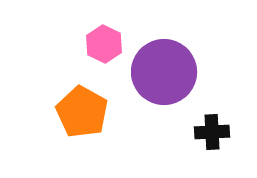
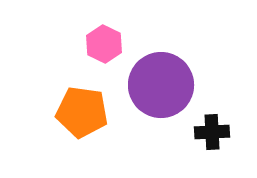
purple circle: moved 3 px left, 13 px down
orange pentagon: rotated 21 degrees counterclockwise
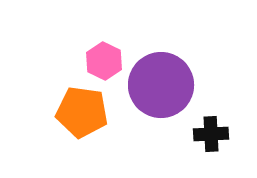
pink hexagon: moved 17 px down
black cross: moved 1 px left, 2 px down
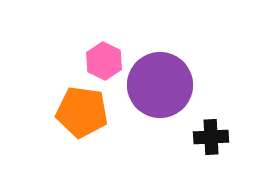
purple circle: moved 1 px left
black cross: moved 3 px down
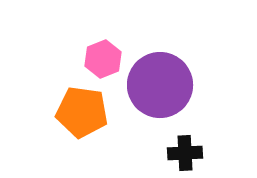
pink hexagon: moved 1 px left, 2 px up; rotated 12 degrees clockwise
black cross: moved 26 px left, 16 px down
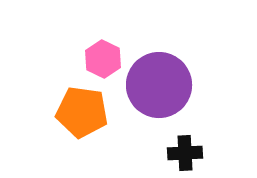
pink hexagon: rotated 12 degrees counterclockwise
purple circle: moved 1 px left
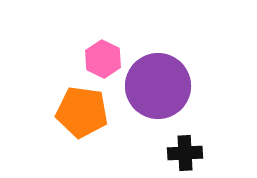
purple circle: moved 1 px left, 1 px down
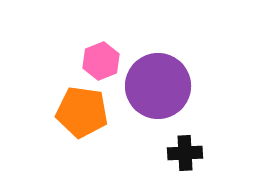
pink hexagon: moved 2 px left, 2 px down; rotated 12 degrees clockwise
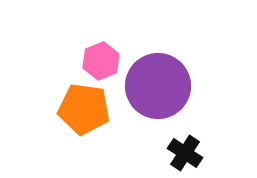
orange pentagon: moved 2 px right, 3 px up
black cross: rotated 36 degrees clockwise
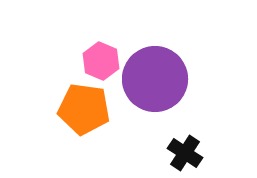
pink hexagon: rotated 15 degrees counterclockwise
purple circle: moved 3 px left, 7 px up
